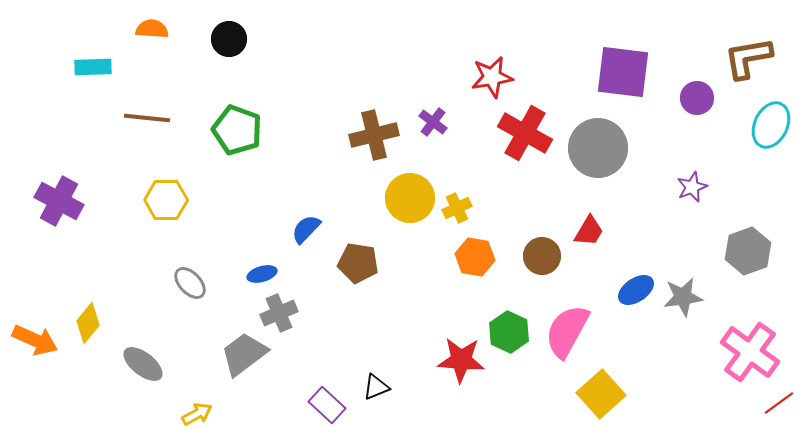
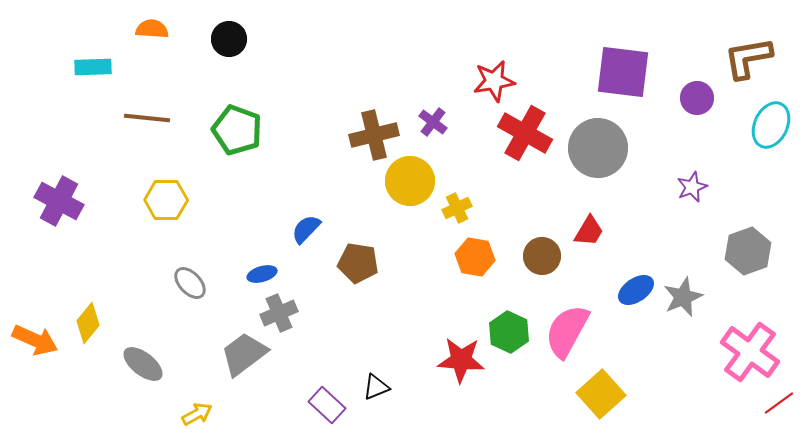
red star at (492, 77): moved 2 px right, 4 px down
yellow circle at (410, 198): moved 17 px up
gray star at (683, 297): rotated 15 degrees counterclockwise
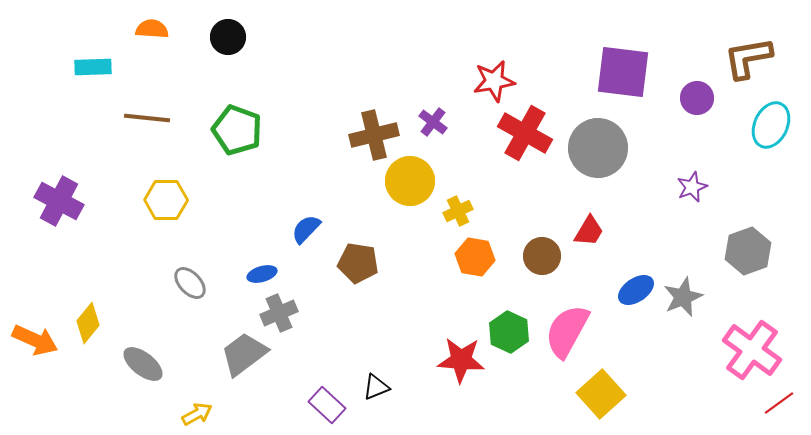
black circle at (229, 39): moved 1 px left, 2 px up
yellow cross at (457, 208): moved 1 px right, 3 px down
pink cross at (750, 352): moved 2 px right, 2 px up
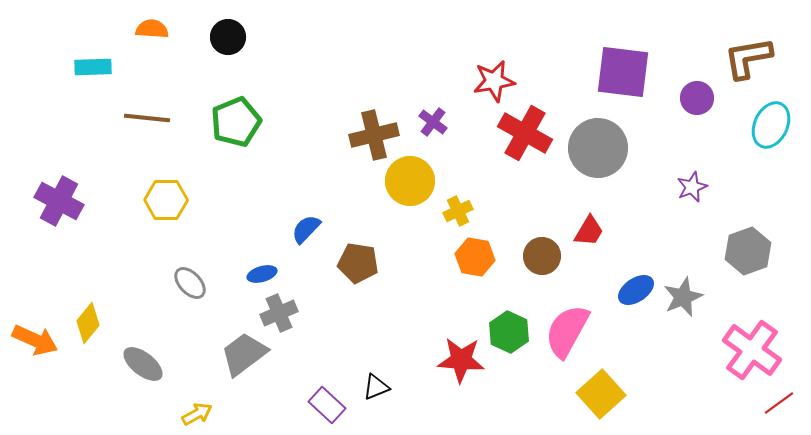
green pentagon at (237, 130): moved 1 px left, 8 px up; rotated 30 degrees clockwise
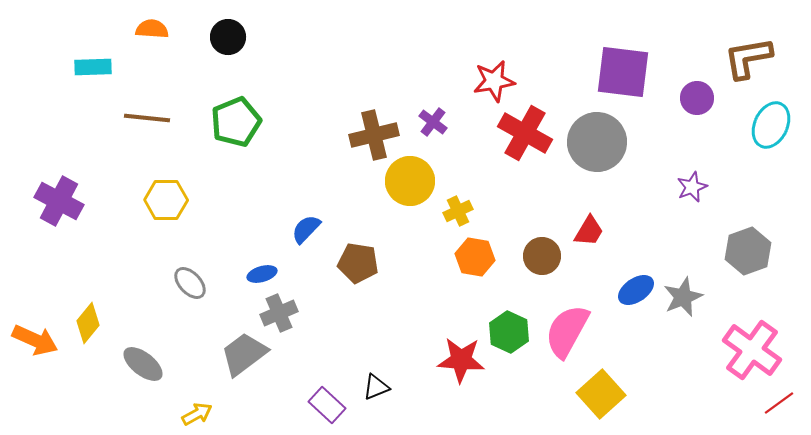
gray circle at (598, 148): moved 1 px left, 6 px up
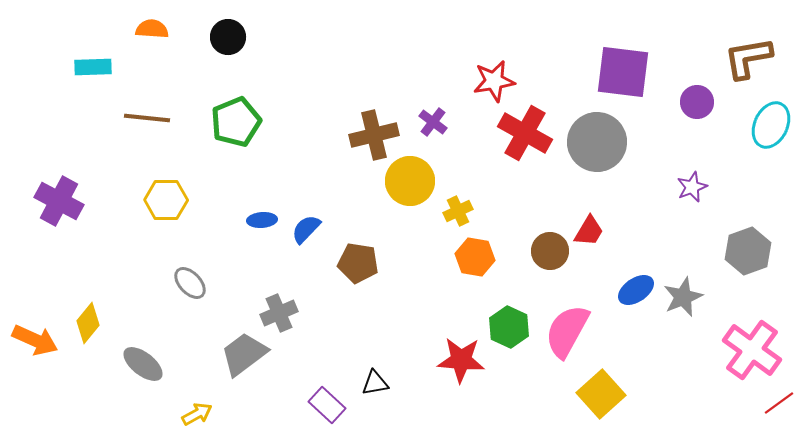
purple circle at (697, 98): moved 4 px down
brown circle at (542, 256): moved 8 px right, 5 px up
blue ellipse at (262, 274): moved 54 px up; rotated 12 degrees clockwise
green hexagon at (509, 332): moved 5 px up
black triangle at (376, 387): moved 1 px left, 4 px up; rotated 12 degrees clockwise
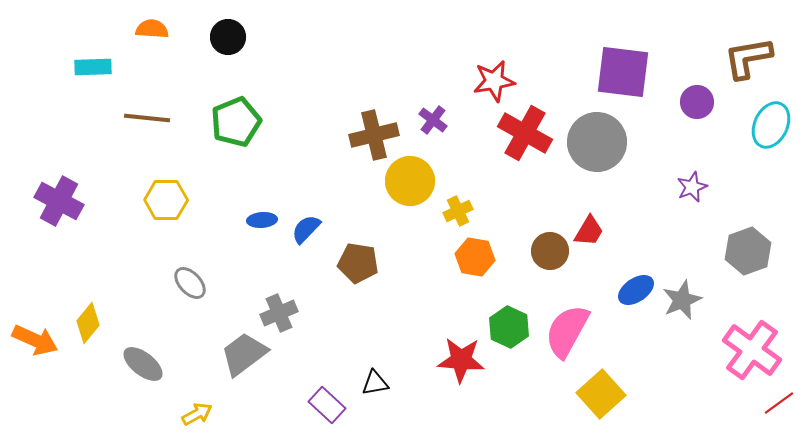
purple cross at (433, 122): moved 2 px up
gray star at (683, 297): moved 1 px left, 3 px down
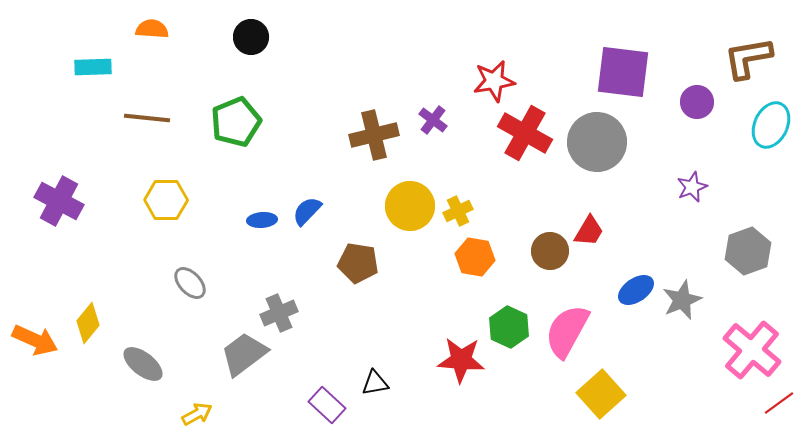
black circle at (228, 37): moved 23 px right
yellow circle at (410, 181): moved 25 px down
blue semicircle at (306, 229): moved 1 px right, 18 px up
pink cross at (752, 350): rotated 4 degrees clockwise
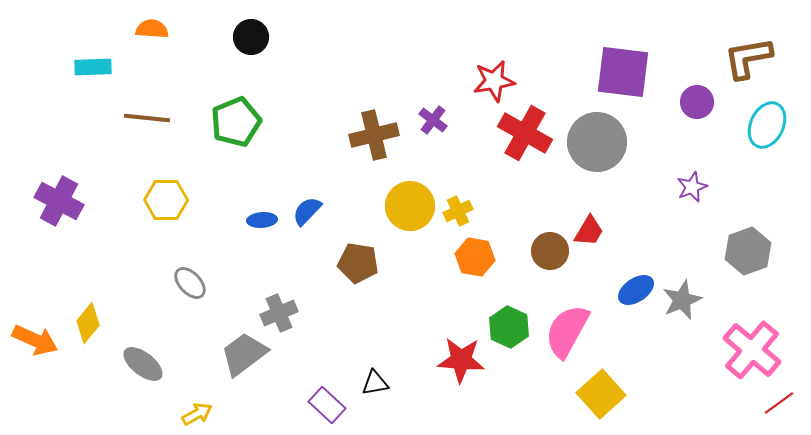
cyan ellipse at (771, 125): moved 4 px left
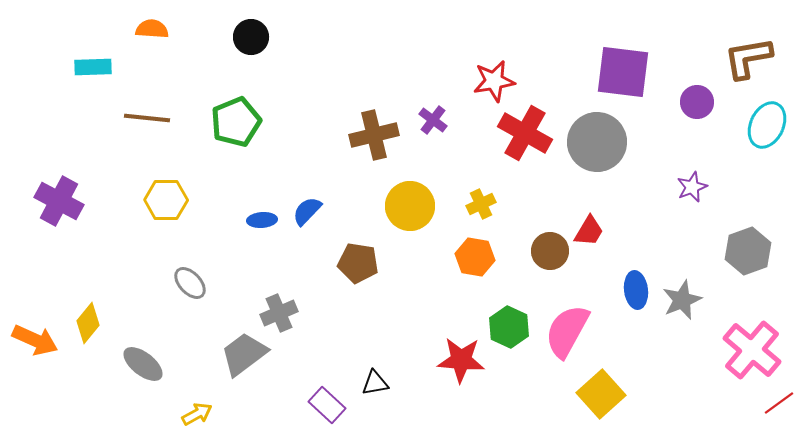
yellow cross at (458, 211): moved 23 px right, 7 px up
blue ellipse at (636, 290): rotated 63 degrees counterclockwise
